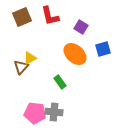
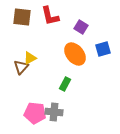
brown square: rotated 30 degrees clockwise
orange ellipse: rotated 10 degrees clockwise
green rectangle: moved 5 px right, 2 px down; rotated 64 degrees clockwise
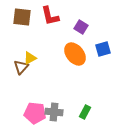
green rectangle: moved 20 px right, 28 px down
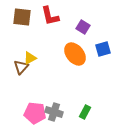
purple square: moved 2 px right
gray cross: rotated 12 degrees clockwise
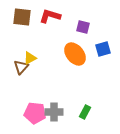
red L-shape: rotated 120 degrees clockwise
purple square: rotated 16 degrees counterclockwise
gray cross: rotated 18 degrees counterclockwise
